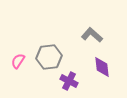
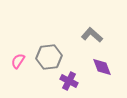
purple diamond: rotated 15 degrees counterclockwise
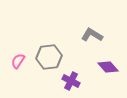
gray L-shape: rotated 10 degrees counterclockwise
purple diamond: moved 6 px right; rotated 20 degrees counterclockwise
purple cross: moved 2 px right
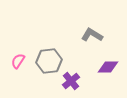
gray hexagon: moved 4 px down
purple diamond: rotated 50 degrees counterclockwise
purple cross: rotated 24 degrees clockwise
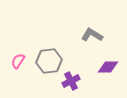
purple cross: rotated 12 degrees clockwise
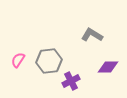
pink semicircle: moved 1 px up
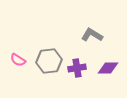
pink semicircle: rotated 91 degrees counterclockwise
purple diamond: moved 1 px down
purple cross: moved 6 px right, 13 px up; rotated 18 degrees clockwise
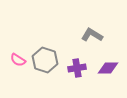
gray hexagon: moved 4 px left, 1 px up; rotated 25 degrees clockwise
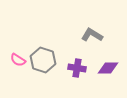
gray hexagon: moved 2 px left
purple cross: rotated 18 degrees clockwise
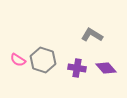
purple diamond: moved 2 px left; rotated 50 degrees clockwise
